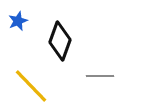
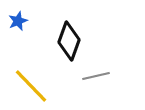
black diamond: moved 9 px right
gray line: moved 4 px left; rotated 12 degrees counterclockwise
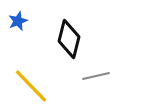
black diamond: moved 2 px up; rotated 6 degrees counterclockwise
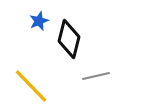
blue star: moved 21 px right
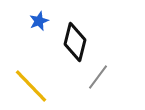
black diamond: moved 6 px right, 3 px down
gray line: moved 2 px right, 1 px down; rotated 40 degrees counterclockwise
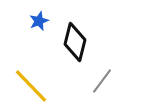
gray line: moved 4 px right, 4 px down
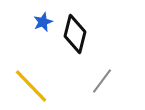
blue star: moved 4 px right, 1 px down
black diamond: moved 8 px up
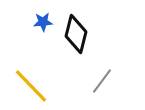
blue star: rotated 18 degrees clockwise
black diamond: moved 1 px right
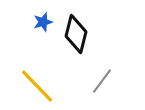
blue star: rotated 12 degrees counterclockwise
yellow line: moved 6 px right
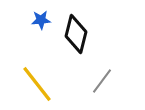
blue star: moved 2 px left, 2 px up; rotated 12 degrees clockwise
yellow line: moved 2 px up; rotated 6 degrees clockwise
